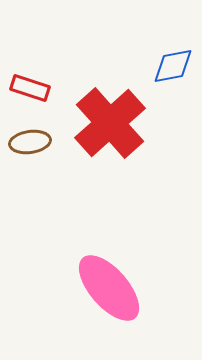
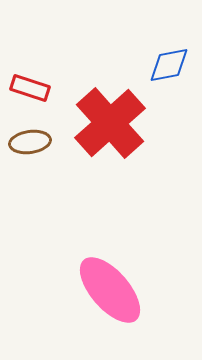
blue diamond: moved 4 px left, 1 px up
pink ellipse: moved 1 px right, 2 px down
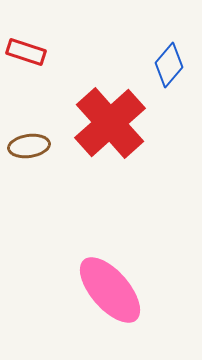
blue diamond: rotated 39 degrees counterclockwise
red rectangle: moved 4 px left, 36 px up
brown ellipse: moved 1 px left, 4 px down
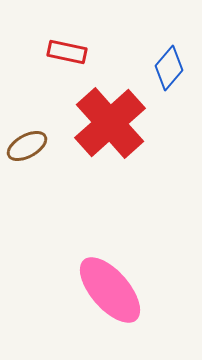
red rectangle: moved 41 px right; rotated 6 degrees counterclockwise
blue diamond: moved 3 px down
brown ellipse: moved 2 px left; rotated 21 degrees counterclockwise
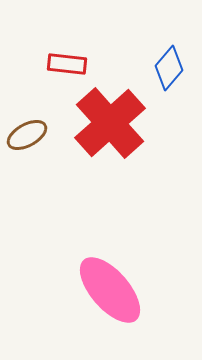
red rectangle: moved 12 px down; rotated 6 degrees counterclockwise
brown ellipse: moved 11 px up
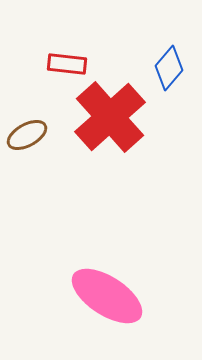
red cross: moved 6 px up
pink ellipse: moved 3 px left, 6 px down; rotated 16 degrees counterclockwise
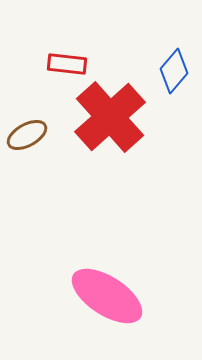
blue diamond: moved 5 px right, 3 px down
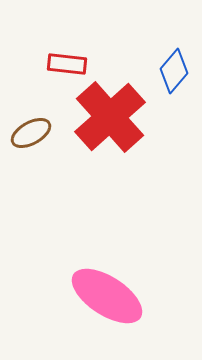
brown ellipse: moved 4 px right, 2 px up
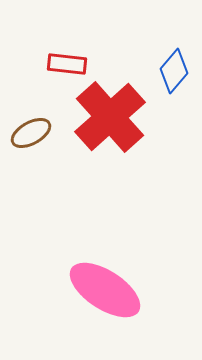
pink ellipse: moved 2 px left, 6 px up
